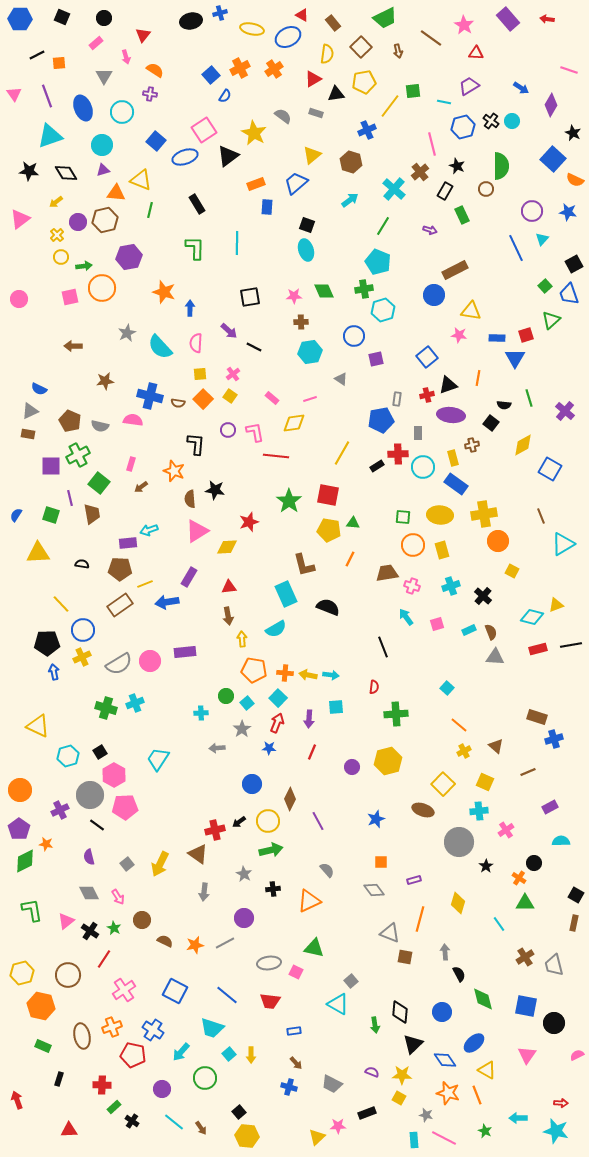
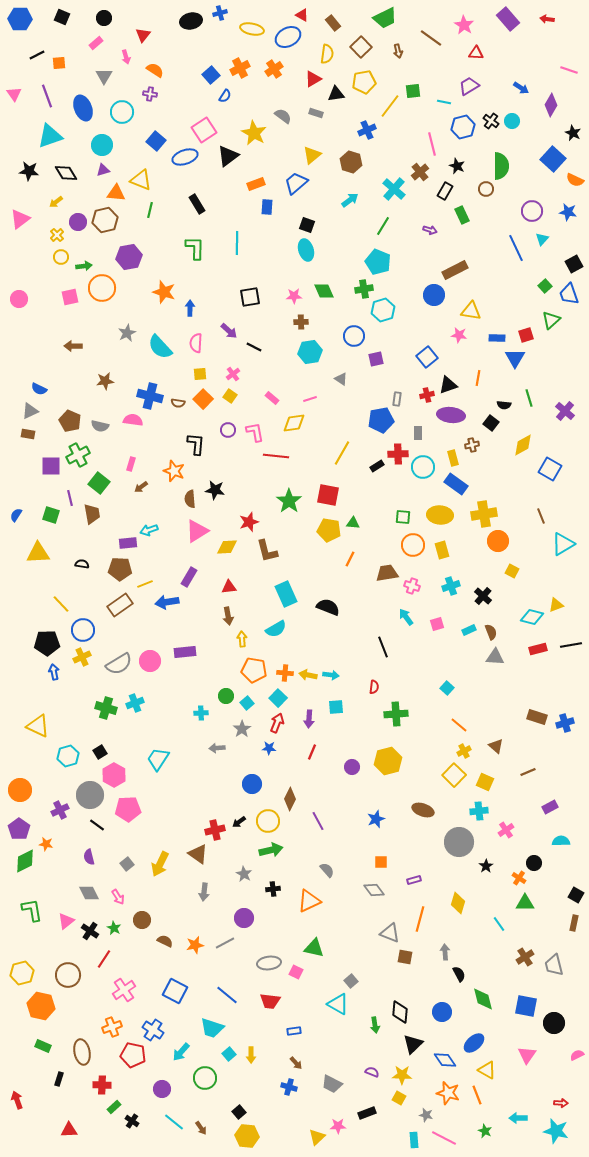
brown L-shape at (304, 565): moved 37 px left, 14 px up
blue cross at (554, 739): moved 11 px right, 16 px up
yellow square at (443, 784): moved 11 px right, 9 px up
pink pentagon at (125, 807): moved 3 px right, 2 px down
brown ellipse at (82, 1036): moved 16 px down
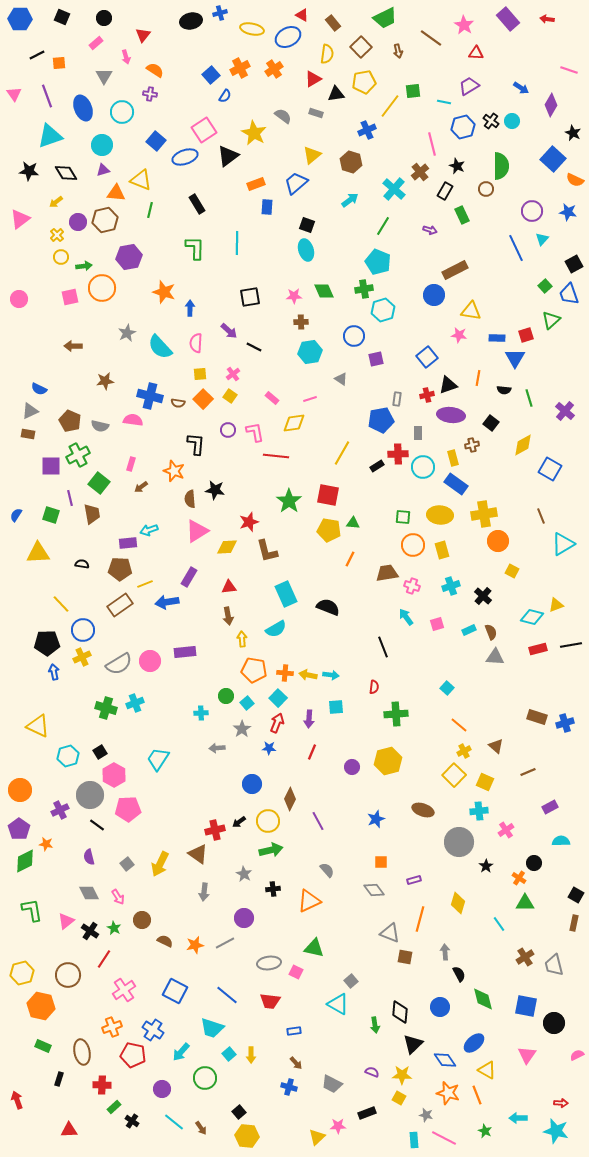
black semicircle at (504, 405): moved 15 px up
blue circle at (442, 1012): moved 2 px left, 5 px up
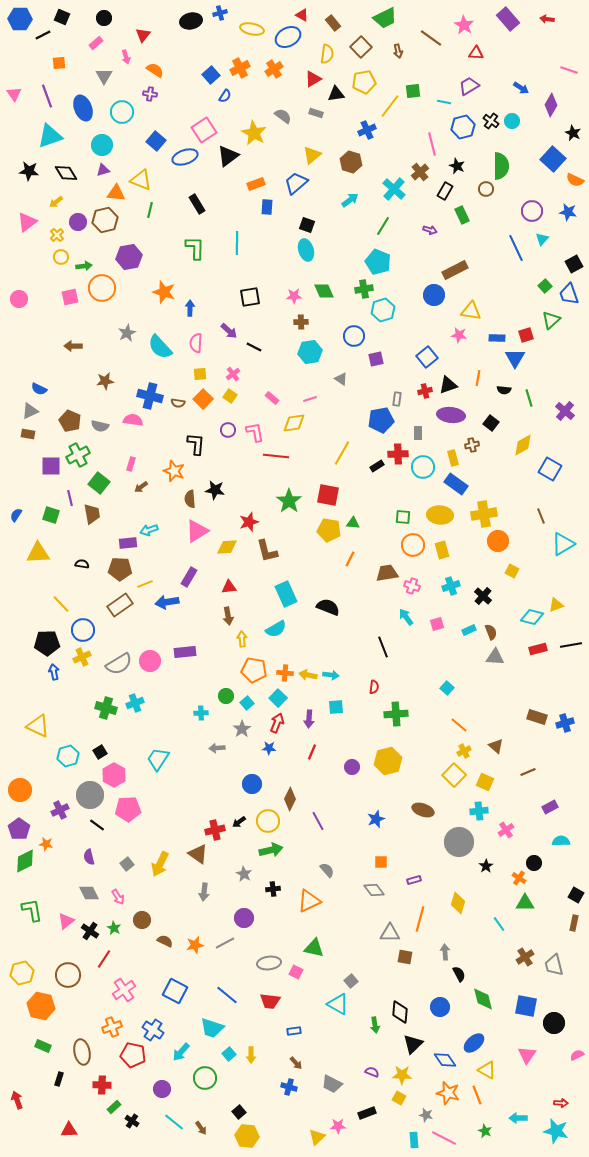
black line at (37, 55): moved 6 px right, 20 px up
pink triangle at (20, 219): moved 7 px right, 3 px down
red cross at (427, 395): moved 2 px left, 4 px up
gray triangle at (390, 933): rotated 20 degrees counterclockwise
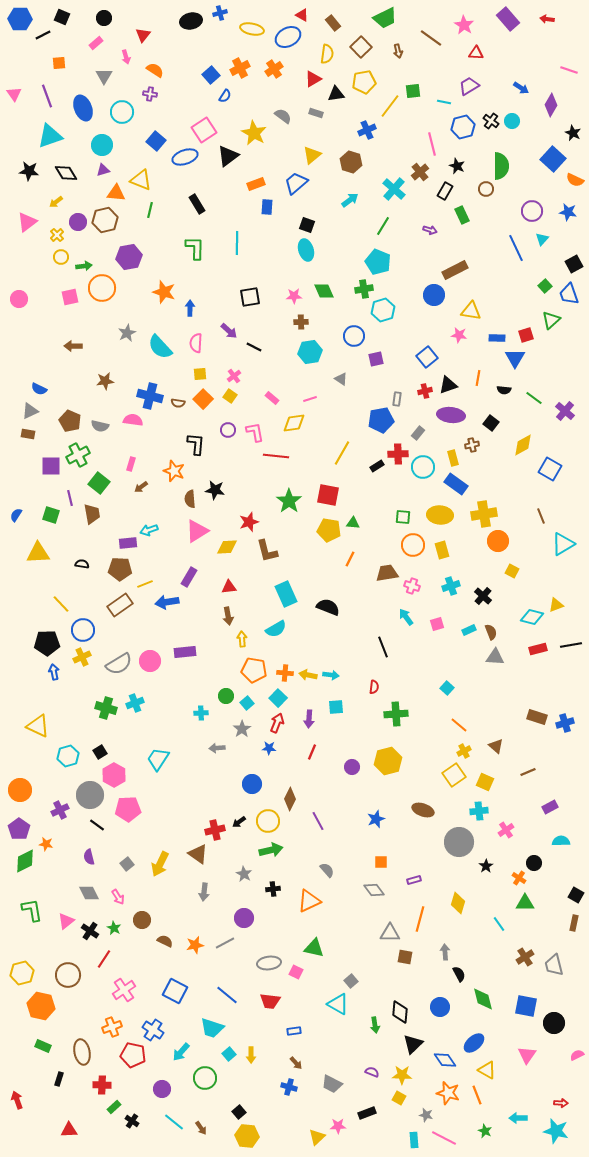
pink cross at (233, 374): moved 1 px right, 2 px down
green line at (529, 398): moved 5 px right; rotated 36 degrees counterclockwise
gray rectangle at (418, 433): rotated 40 degrees clockwise
yellow square at (454, 775): rotated 10 degrees clockwise
